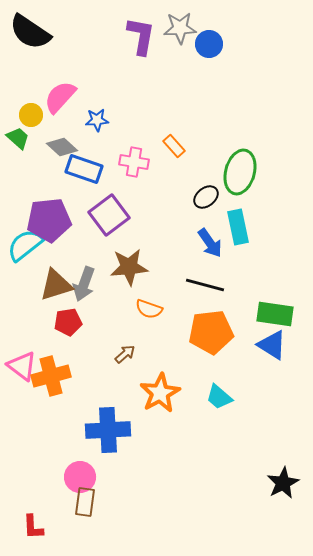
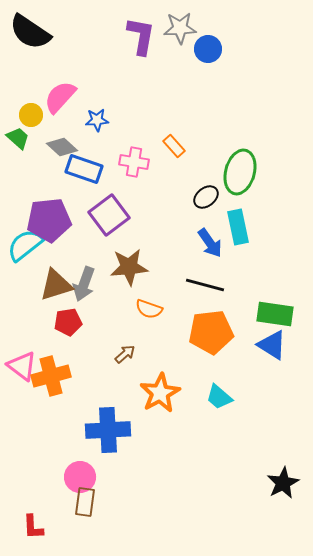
blue circle: moved 1 px left, 5 px down
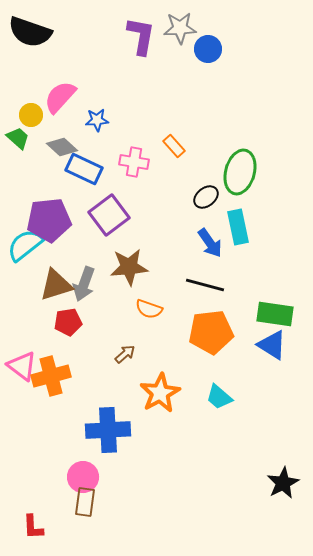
black semicircle: rotated 15 degrees counterclockwise
blue rectangle: rotated 6 degrees clockwise
pink circle: moved 3 px right
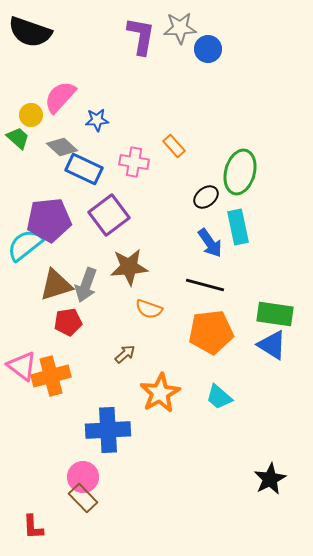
gray arrow: moved 2 px right, 1 px down
black star: moved 13 px left, 4 px up
brown rectangle: moved 2 px left, 4 px up; rotated 52 degrees counterclockwise
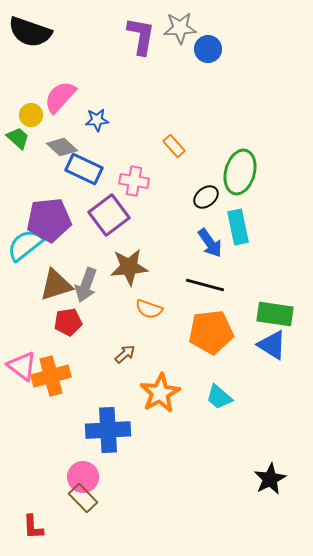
pink cross: moved 19 px down
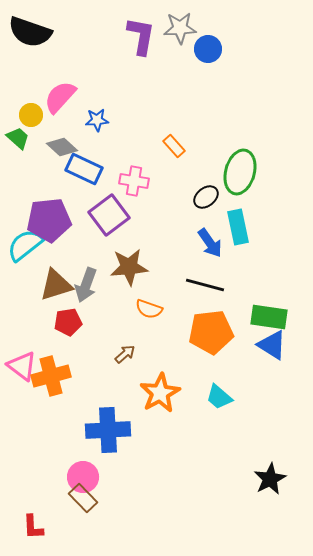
green rectangle: moved 6 px left, 3 px down
